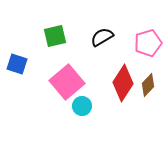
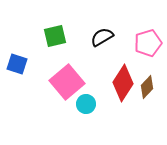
brown diamond: moved 1 px left, 2 px down
cyan circle: moved 4 px right, 2 px up
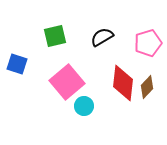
red diamond: rotated 27 degrees counterclockwise
cyan circle: moved 2 px left, 2 px down
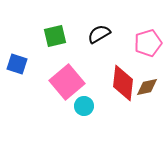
black semicircle: moved 3 px left, 3 px up
brown diamond: rotated 35 degrees clockwise
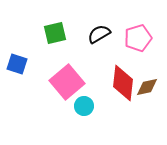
green square: moved 3 px up
pink pentagon: moved 10 px left, 5 px up
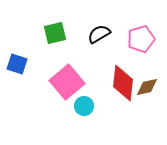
pink pentagon: moved 3 px right, 1 px down
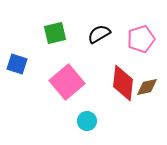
cyan circle: moved 3 px right, 15 px down
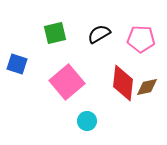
pink pentagon: rotated 20 degrees clockwise
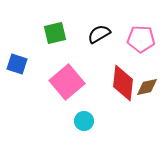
cyan circle: moved 3 px left
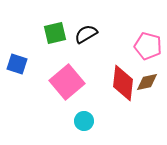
black semicircle: moved 13 px left
pink pentagon: moved 7 px right, 7 px down; rotated 12 degrees clockwise
brown diamond: moved 5 px up
